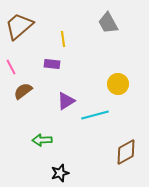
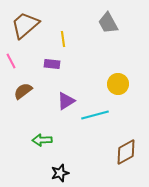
brown trapezoid: moved 6 px right, 1 px up
pink line: moved 6 px up
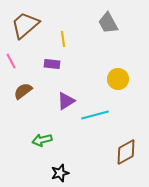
yellow circle: moved 5 px up
green arrow: rotated 12 degrees counterclockwise
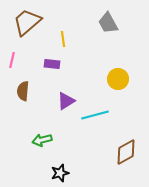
brown trapezoid: moved 2 px right, 3 px up
pink line: moved 1 px right, 1 px up; rotated 42 degrees clockwise
brown semicircle: rotated 48 degrees counterclockwise
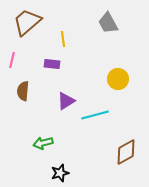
green arrow: moved 1 px right, 3 px down
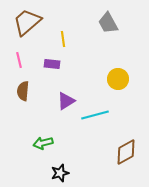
pink line: moved 7 px right; rotated 28 degrees counterclockwise
